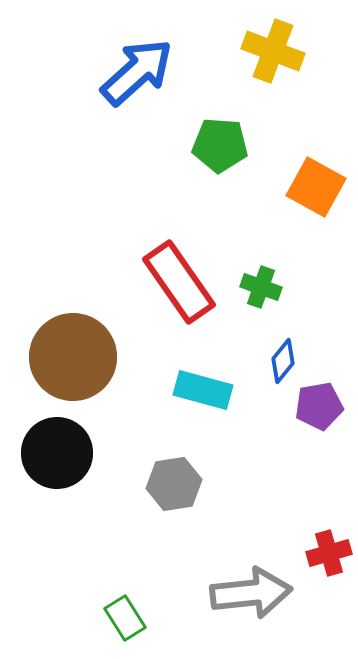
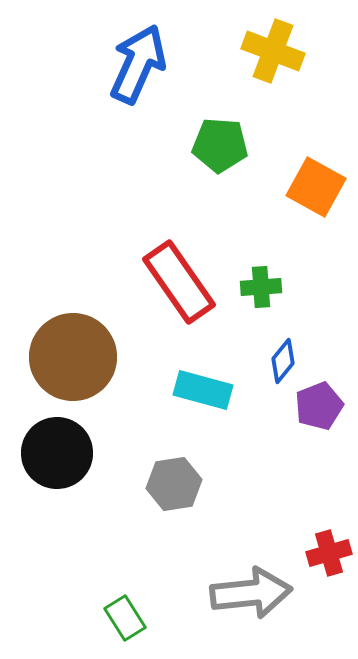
blue arrow: moved 1 px right, 8 px up; rotated 24 degrees counterclockwise
green cross: rotated 24 degrees counterclockwise
purple pentagon: rotated 12 degrees counterclockwise
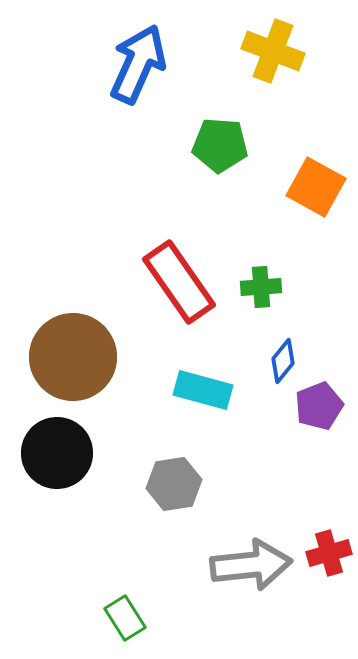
gray arrow: moved 28 px up
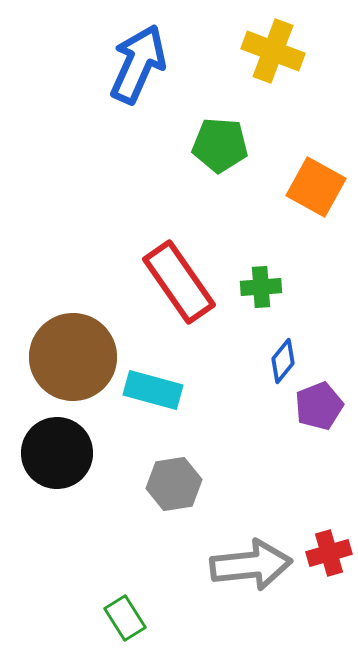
cyan rectangle: moved 50 px left
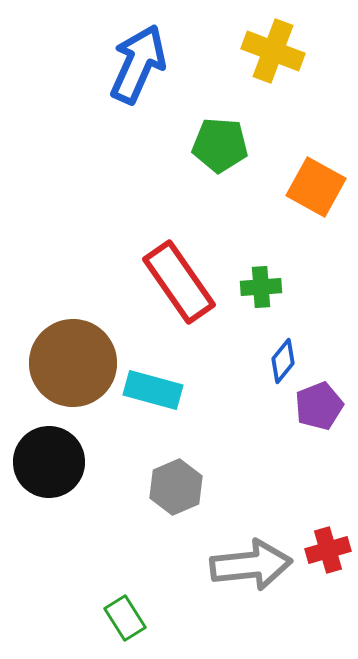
brown circle: moved 6 px down
black circle: moved 8 px left, 9 px down
gray hexagon: moved 2 px right, 3 px down; rotated 14 degrees counterclockwise
red cross: moved 1 px left, 3 px up
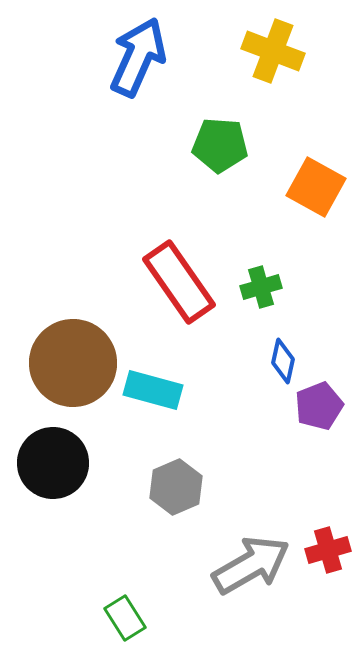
blue arrow: moved 7 px up
green cross: rotated 12 degrees counterclockwise
blue diamond: rotated 27 degrees counterclockwise
black circle: moved 4 px right, 1 px down
gray arrow: rotated 24 degrees counterclockwise
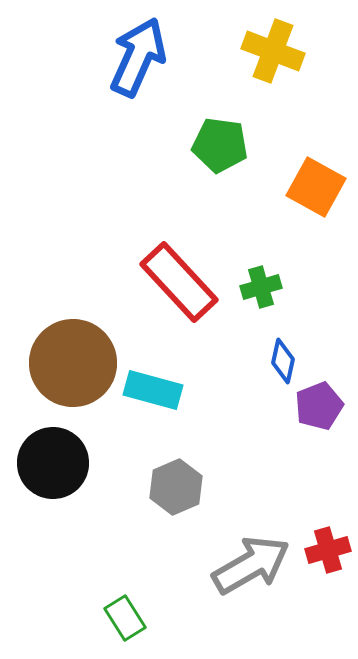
green pentagon: rotated 4 degrees clockwise
red rectangle: rotated 8 degrees counterclockwise
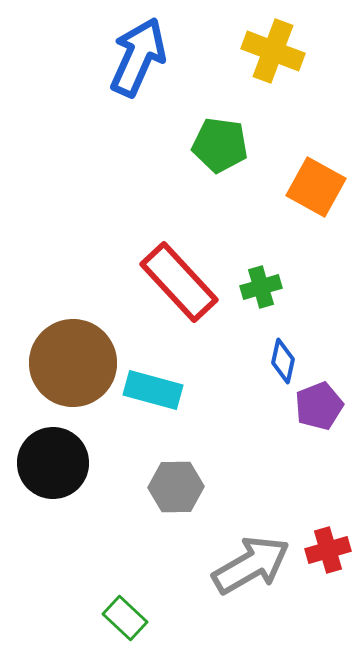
gray hexagon: rotated 22 degrees clockwise
green rectangle: rotated 15 degrees counterclockwise
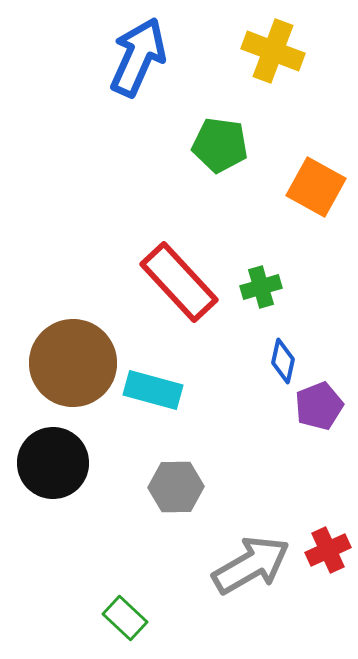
red cross: rotated 9 degrees counterclockwise
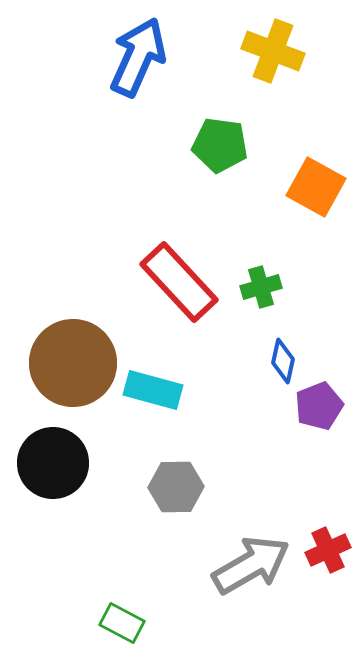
green rectangle: moved 3 px left, 5 px down; rotated 15 degrees counterclockwise
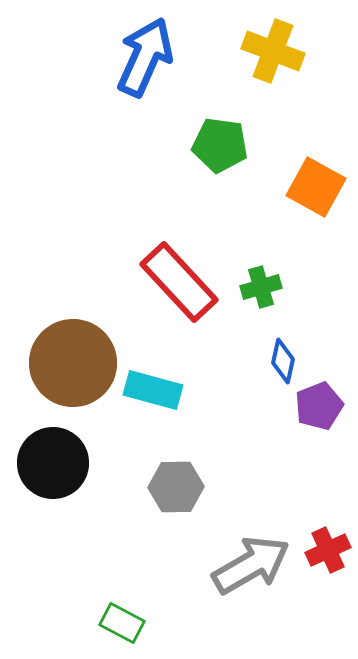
blue arrow: moved 7 px right
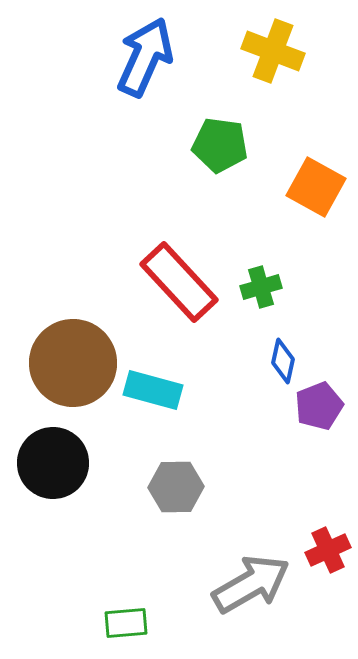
gray arrow: moved 19 px down
green rectangle: moved 4 px right; rotated 33 degrees counterclockwise
